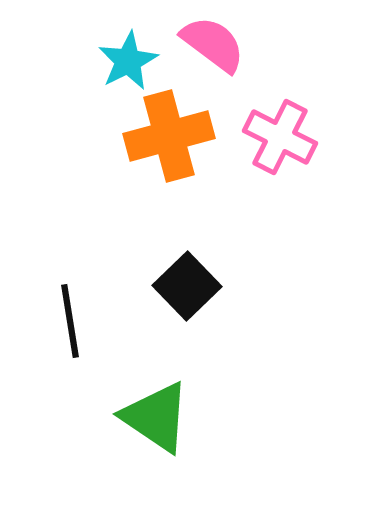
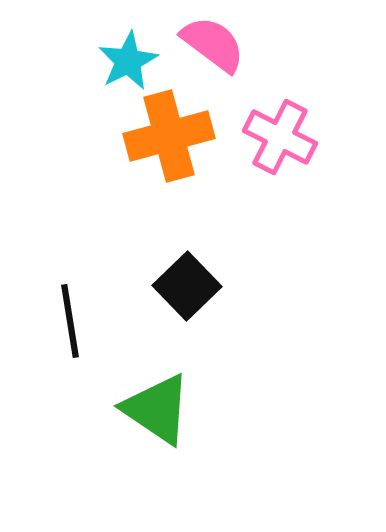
green triangle: moved 1 px right, 8 px up
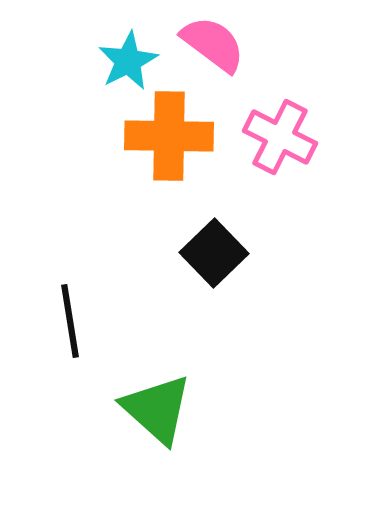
orange cross: rotated 16 degrees clockwise
black square: moved 27 px right, 33 px up
green triangle: rotated 8 degrees clockwise
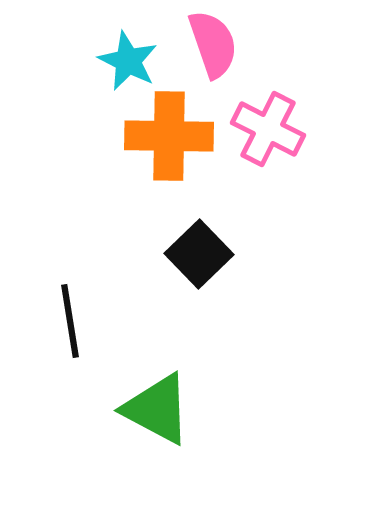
pink semicircle: rotated 34 degrees clockwise
cyan star: rotated 18 degrees counterclockwise
pink cross: moved 12 px left, 8 px up
black square: moved 15 px left, 1 px down
green triangle: rotated 14 degrees counterclockwise
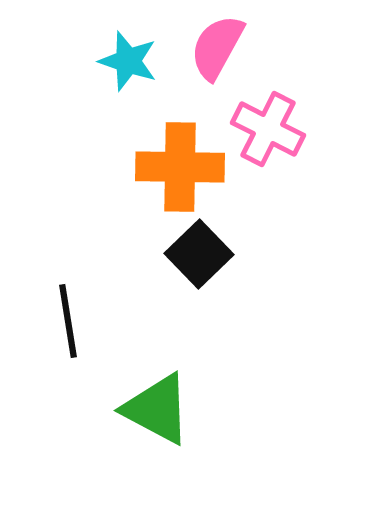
pink semicircle: moved 4 px right, 3 px down; rotated 132 degrees counterclockwise
cyan star: rotated 8 degrees counterclockwise
orange cross: moved 11 px right, 31 px down
black line: moved 2 px left
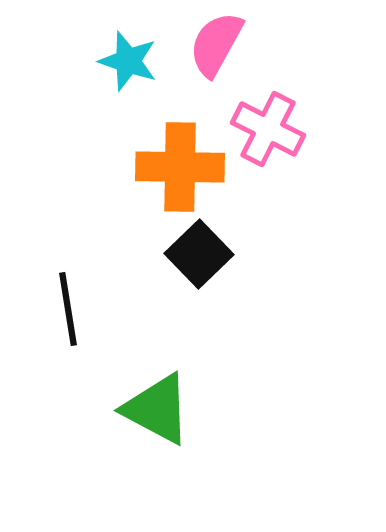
pink semicircle: moved 1 px left, 3 px up
black line: moved 12 px up
